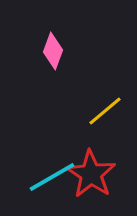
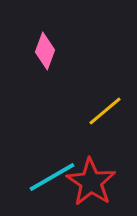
pink diamond: moved 8 px left
red star: moved 8 px down
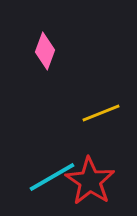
yellow line: moved 4 px left, 2 px down; rotated 18 degrees clockwise
red star: moved 1 px left, 1 px up
